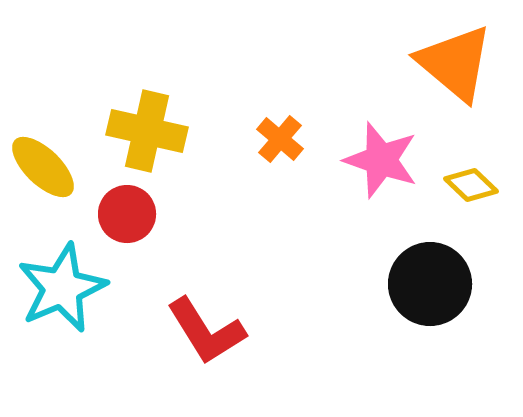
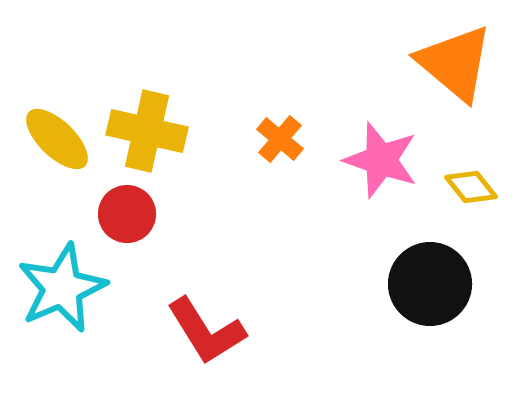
yellow ellipse: moved 14 px right, 28 px up
yellow diamond: moved 2 px down; rotated 8 degrees clockwise
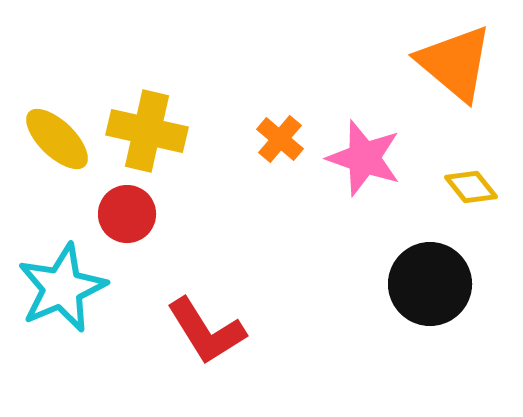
pink star: moved 17 px left, 2 px up
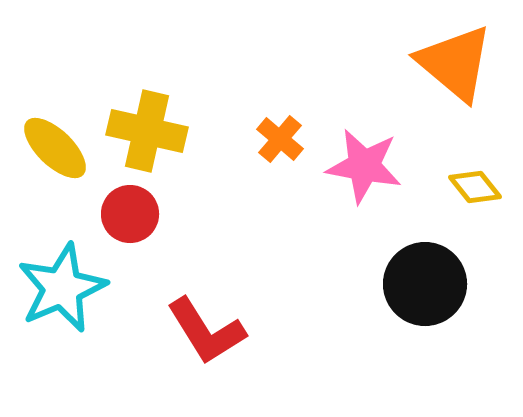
yellow ellipse: moved 2 px left, 9 px down
pink star: moved 8 px down; rotated 8 degrees counterclockwise
yellow diamond: moved 4 px right
red circle: moved 3 px right
black circle: moved 5 px left
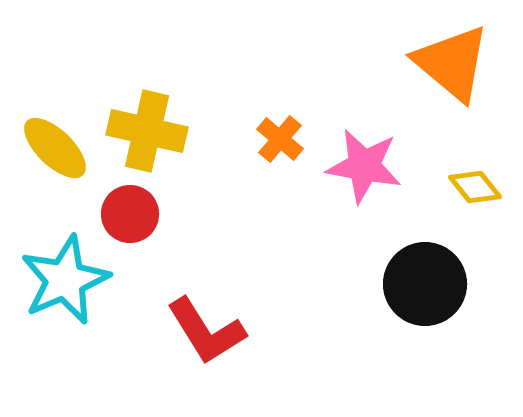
orange triangle: moved 3 px left
cyan star: moved 3 px right, 8 px up
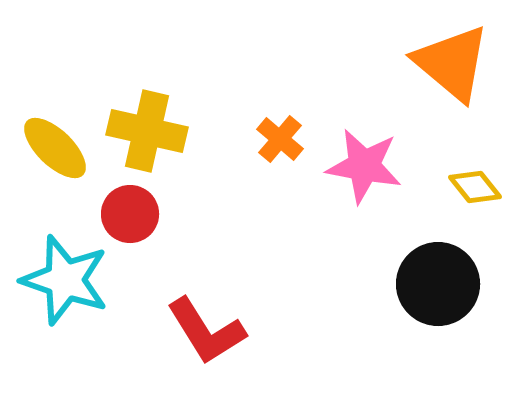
cyan star: rotated 30 degrees counterclockwise
black circle: moved 13 px right
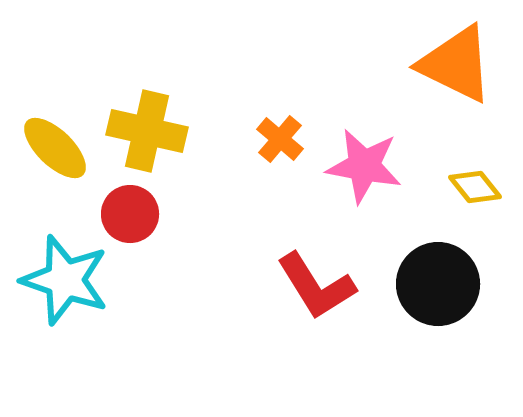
orange triangle: moved 4 px right, 1 px down; rotated 14 degrees counterclockwise
red L-shape: moved 110 px right, 45 px up
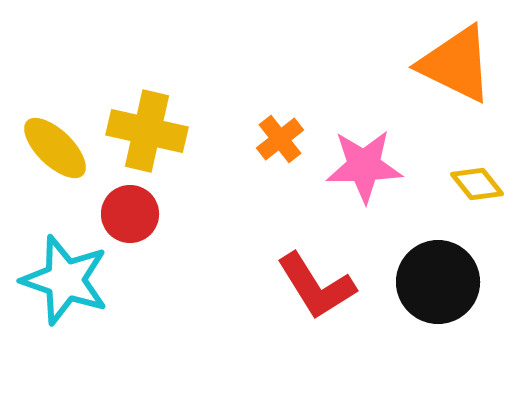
orange cross: rotated 12 degrees clockwise
pink star: rotated 12 degrees counterclockwise
yellow diamond: moved 2 px right, 3 px up
black circle: moved 2 px up
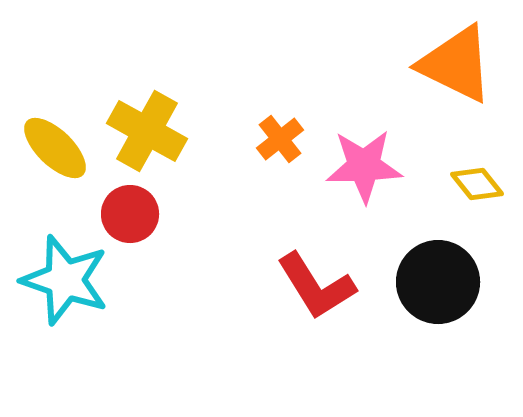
yellow cross: rotated 16 degrees clockwise
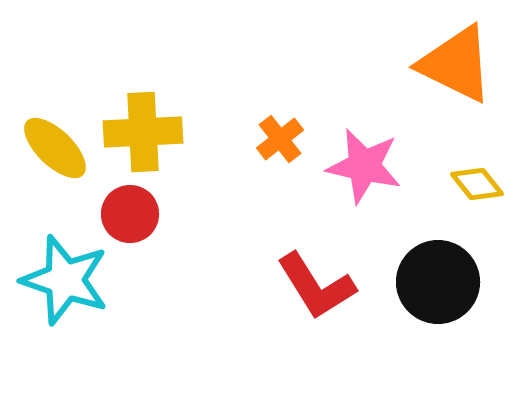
yellow cross: moved 4 px left, 1 px down; rotated 32 degrees counterclockwise
pink star: rotated 14 degrees clockwise
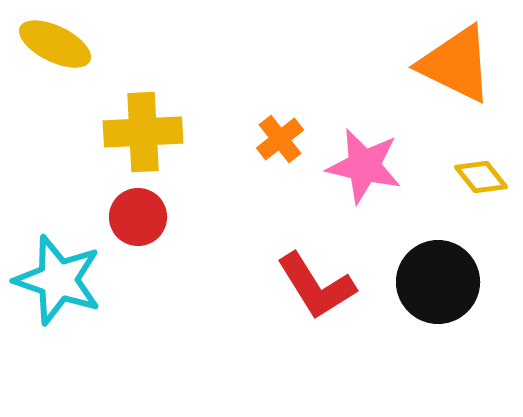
yellow ellipse: moved 104 px up; rotated 18 degrees counterclockwise
yellow diamond: moved 4 px right, 7 px up
red circle: moved 8 px right, 3 px down
cyan star: moved 7 px left
